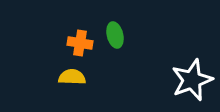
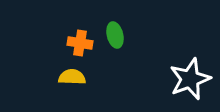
white star: moved 2 px left, 1 px up
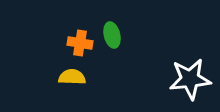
green ellipse: moved 3 px left
white star: rotated 15 degrees clockwise
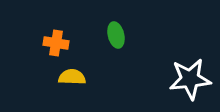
green ellipse: moved 4 px right
orange cross: moved 24 px left
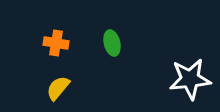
green ellipse: moved 4 px left, 8 px down
yellow semicircle: moved 14 px left, 11 px down; rotated 52 degrees counterclockwise
